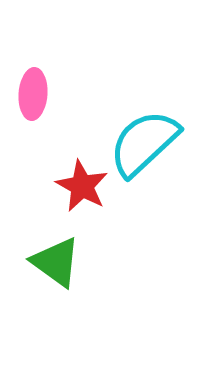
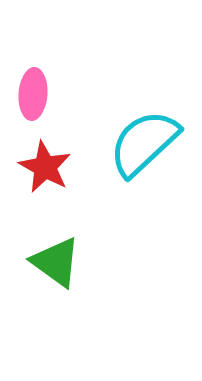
red star: moved 37 px left, 19 px up
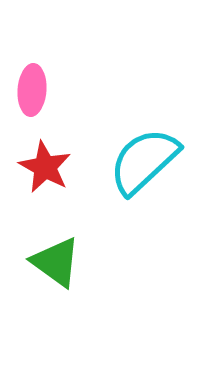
pink ellipse: moved 1 px left, 4 px up
cyan semicircle: moved 18 px down
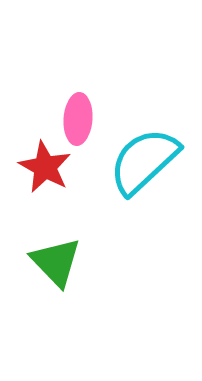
pink ellipse: moved 46 px right, 29 px down
green triangle: rotated 10 degrees clockwise
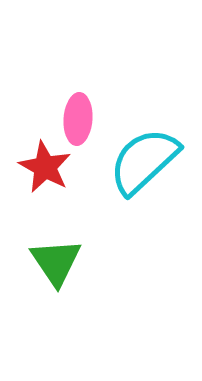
green triangle: rotated 10 degrees clockwise
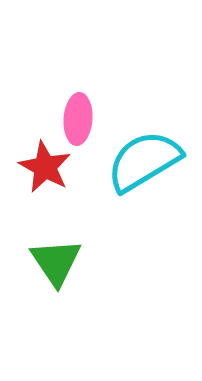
cyan semicircle: rotated 12 degrees clockwise
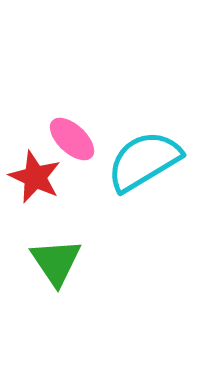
pink ellipse: moved 6 px left, 20 px down; rotated 51 degrees counterclockwise
red star: moved 10 px left, 10 px down; rotated 4 degrees counterclockwise
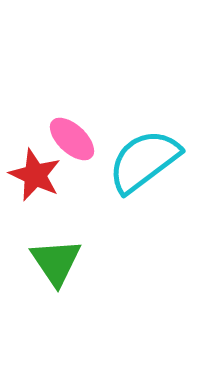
cyan semicircle: rotated 6 degrees counterclockwise
red star: moved 2 px up
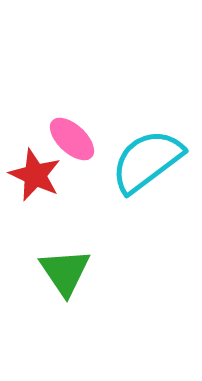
cyan semicircle: moved 3 px right
green triangle: moved 9 px right, 10 px down
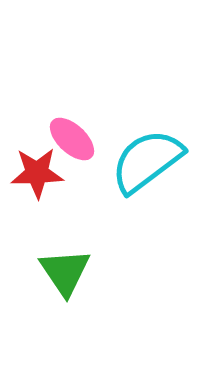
red star: moved 2 px right, 2 px up; rotated 26 degrees counterclockwise
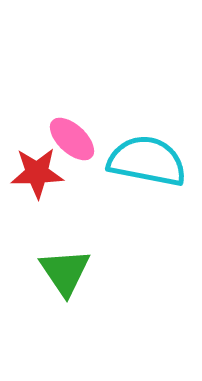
cyan semicircle: rotated 48 degrees clockwise
